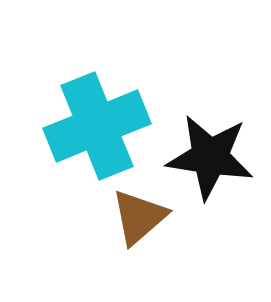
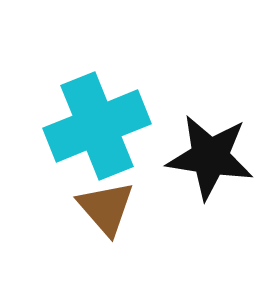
brown triangle: moved 33 px left, 9 px up; rotated 30 degrees counterclockwise
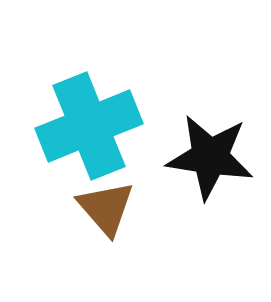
cyan cross: moved 8 px left
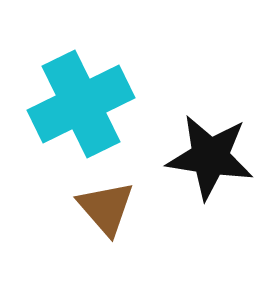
cyan cross: moved 8 px left, 22 px up; rotated 4 degrees counterclockwise
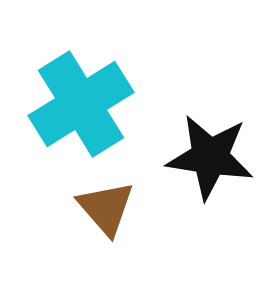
cyan cross: rotated 6 degrees counterclockwise
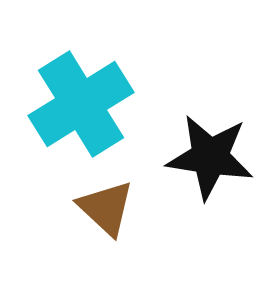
brown triangle: rotated 6 degrees counterclockwise
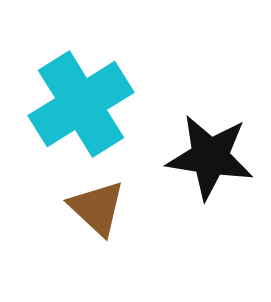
brown triangle: moved 9 px left
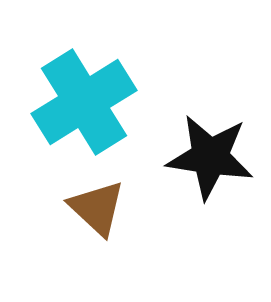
cyan cross: moved 3 px right, 2 px up
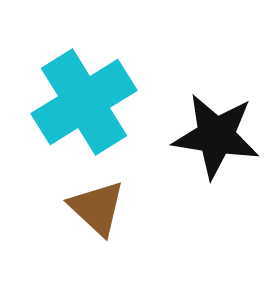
black star: moved 6 px right, 21 px up
